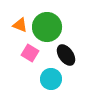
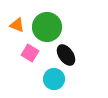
orange triangle: moved 3 px left
cyan circle: moved 3 px right
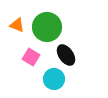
pink square: moved 1 px right, 4 px down
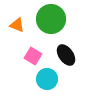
green circle: moved 4 px right, 8 px up
pink square: moved 2 px right, 1 px up
cyan circle: moved 7 px left
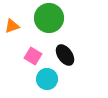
green circle: moved 2 px left, 1 px up
orange triangle: moved 5 px left, 1 px down; rotated 42 degrees counterclockwise
black ellipse: moved 1 px left
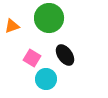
pink square: moved 1 px left, 2 px down
cyan circle: moved 1 px left
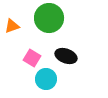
black ellipse: moved 1 px right, 1 px down; rotated 35 degrees counterclockwise
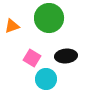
black ellipse: rotated 25 degrees counterclockwise
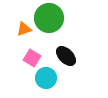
orange triangle: moved 12 px right, 3 px down
black ellipse: rotated 50 degrees clockwise
cyan circle: moved 1 px up
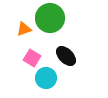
green circle: moved 1 px right
